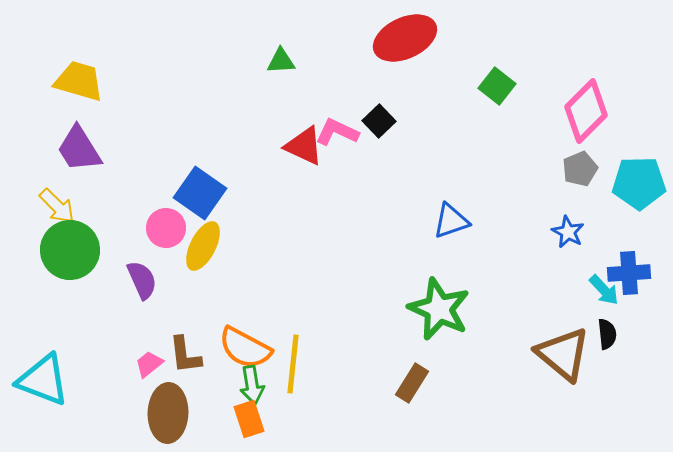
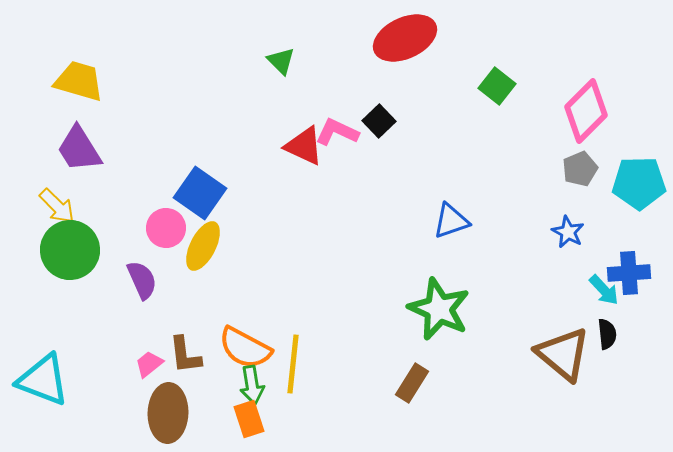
green triangle: rotated 48 degrees clockwise
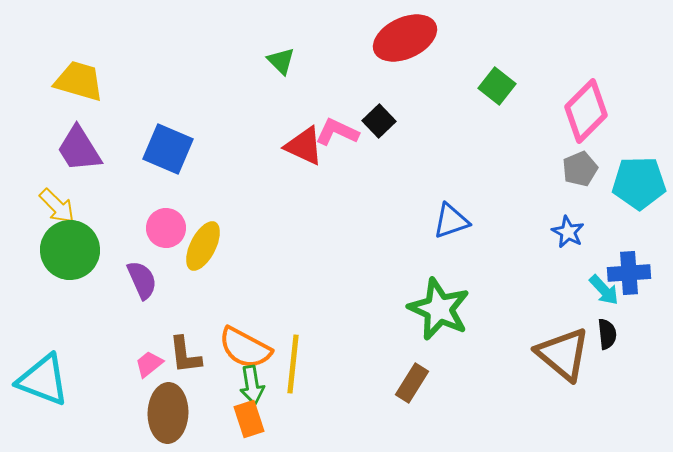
blue square: moved 32 px left, 44 px up; rotated 12 degrees counterclockwise
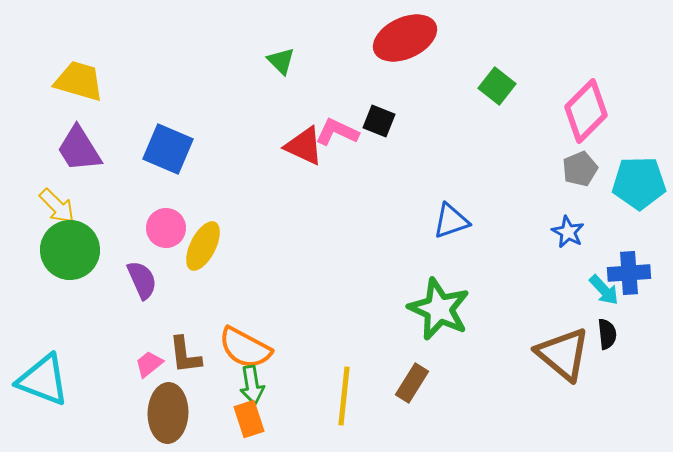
black square: rotated 24 degrees counterclockwise
yellow line: moved 51 px right, 32 px down
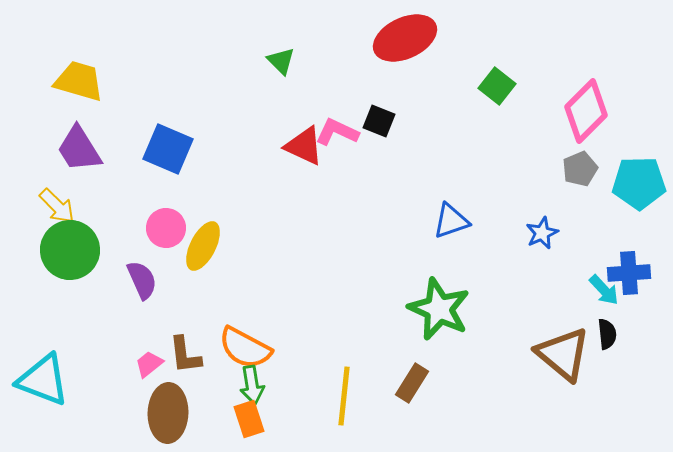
blue star: moved 26 px left, 1 px down; rotated 20 degrees clockwise
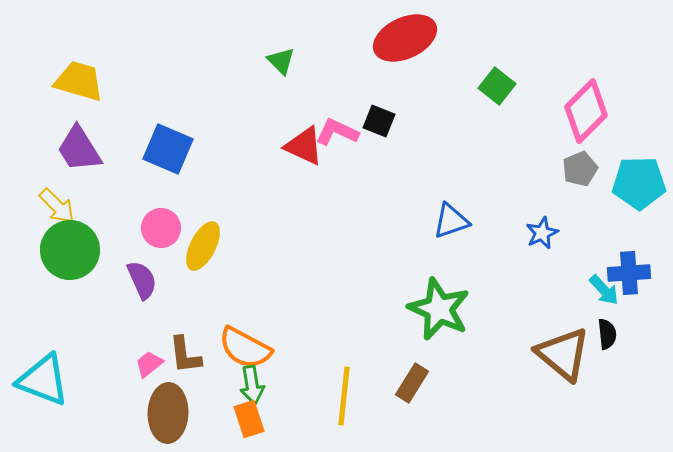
pink circle: moved 5 px left
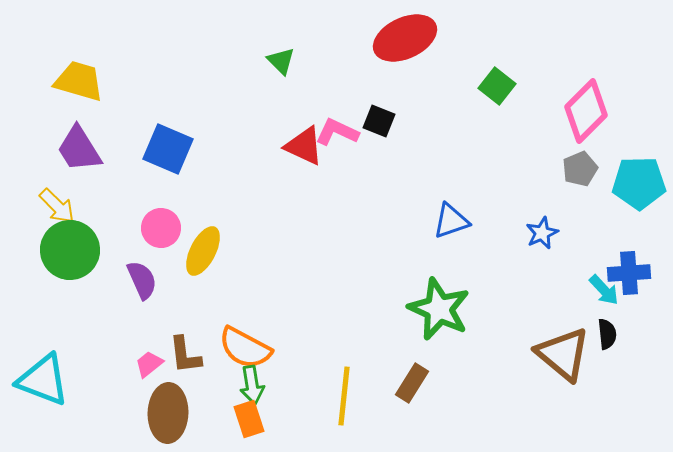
yellow ellipse: moved 5 px down
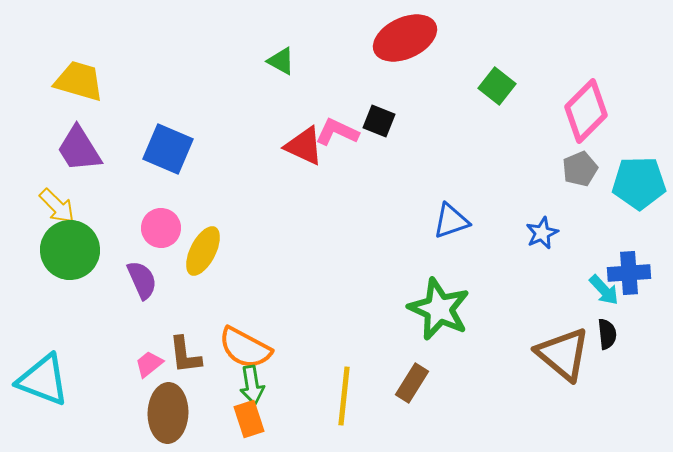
green triangle: rotated 16 degrees counterclockwise
